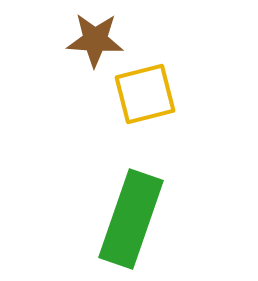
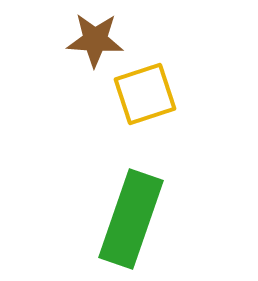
yellow square: rotated 4 degrees counterclockwise
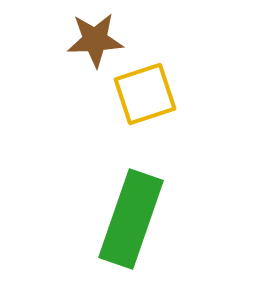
brown star: rotated 6 degrees counterclockwise
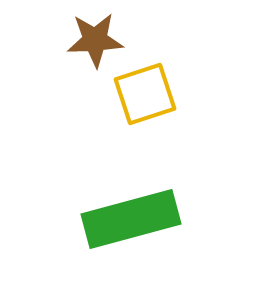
green rectangle: rotated 56 degrees clockwise
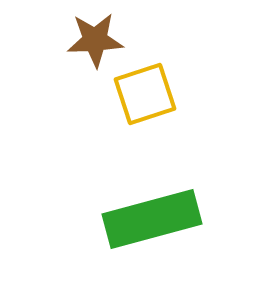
green rectangle: moved 21 px right
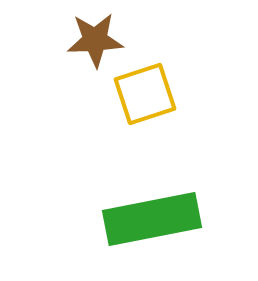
green rectangle: rotated 4 degrees clockwise
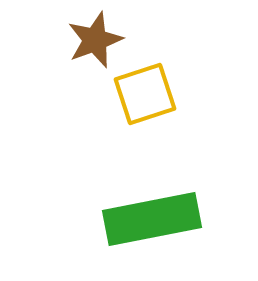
brown star: rotated 18 degrees counterclockwise
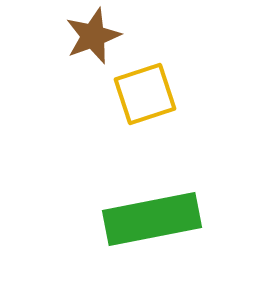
brown star: moved 2 px left, 4 px up
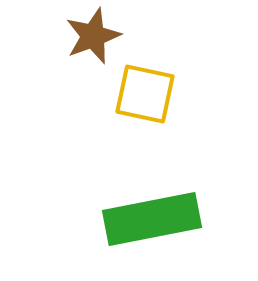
yellow square: rotated 30 degrees clockwise
